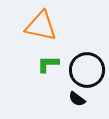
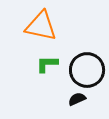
green L-shape: moved 1 px left
black semicircle: rotated 120 degrees clockwise
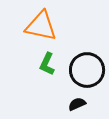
green L-shape: rotated 65 degrees counterclockwise
black semicircle: moved 5 px down
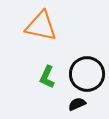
green L-shape: moved 13 px down
black circle: moved 4 px down
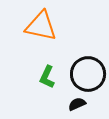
black circle: moved 1 px right
